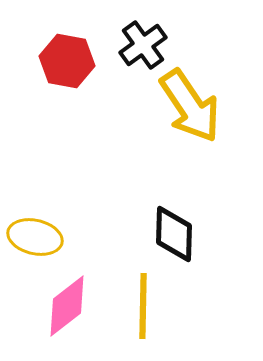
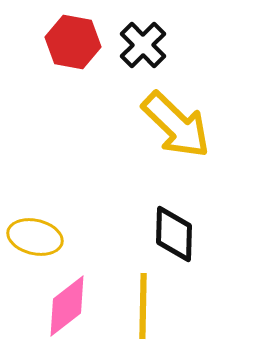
black cross: rotated 9 degrees counterclockwise
red hexagon: moved 6 px right, 19 px up
yellow arrow: moved 14 px left, 19 px down; rotated 12 degrees counterclockwise
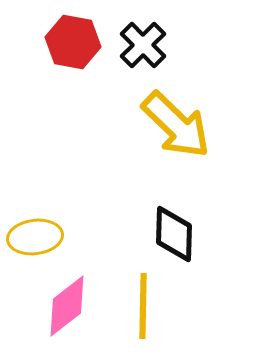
yellow ellipse: rotated 20 degrees counterclockwise
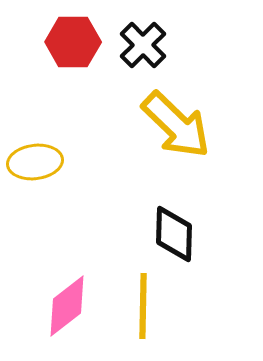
red hexagon: rotated 10 degrees counterclockwise
yellow ellipse: moved 75 px up
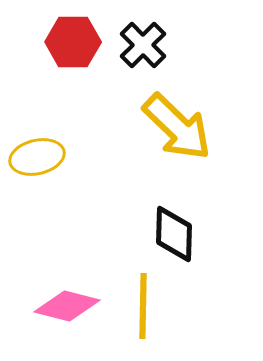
yellow arrow: moved 1 px right, 2 px down
yellow ellipse: moved 2 px right, 5 px up; rotated 6 degrees counterclockwise
pink diamond: rotated 52 degrees clockwise
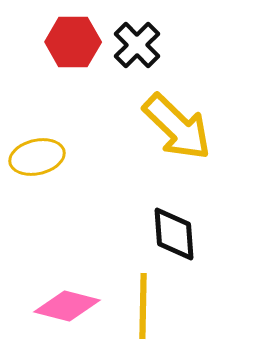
black cross: moved 6 px left
black diamond: rotated 6 degrees counterclockwise
